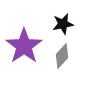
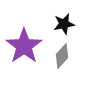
black star: moved 1 px right
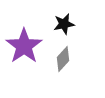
gray diamond: moved 1 px right, 3 px down
